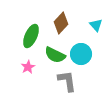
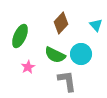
green ellipse: moved 11 px left
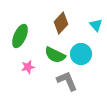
pink star: rotated 16 degrees clockwise
gray L-shape: rotated 15 degrees counterclockwise
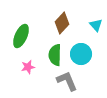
brown diamond: moved 1 px right
green ellipse: moved 1 px right
green semicircle: rotated 65 degrees clockwise
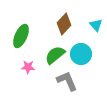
brown diamond: moved 2 px right, 1 px down
green semicircle: rotated 50 degrees clockwise
pink star: rotated 16 degrees clockwise
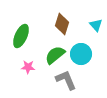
brown diamond: moved 2 px left; rotated 25 degrees counterclockwise
gray L-shape: moved 1 px left, 1 px up
